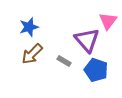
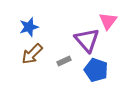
gray rectangle: rotated 56 degrees counterclockwise
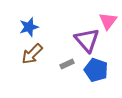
gray rectangle: moved 3 px right, 3 px down
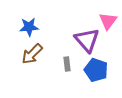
blue star: rotated 12 degrees clockwise
gray rectangle: rotated 72 degrees counterclockwise
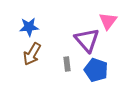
brown arrow: rotated 15 degrees counterclockwise
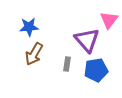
pink triangle: moved 1 px right, 1 px up
brown arrow: moved 2 px right
gray rectangle: rotated 16 degrees clockwise
blue pentagon: rotated 30 degrees counterclockwise
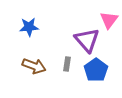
brown arrow: moved 12 px down; rotated 100 degrees counterclockwise
blue pentagon: rotated 25 degrees counterclockwise
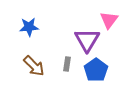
purple triangle: rotated 12 degrees clockwise
brown arrow: rotated 25 degrees clockwise
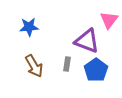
purple triangle: moved 1 px down; rotated 40 degrees counterclockwise
brown arrow: rotated 15 degrees clockwise
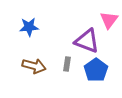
brown arrow: rotated 45 degrees counterclockwise
